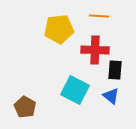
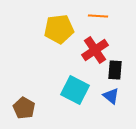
orange line: moved 1 px left
red cross: rotated 36 degrees counterclockwise
brown pentagon: moved 1 px left, 1 px down
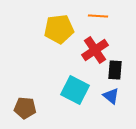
brown pentagon: moved 1 px right; rotated 25 degrees counterclockwise
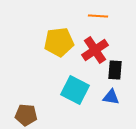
yellow pentagon: moved 13 px down
blue triangle: moved 1 px down; rotated 30 degrees counterclockwise
brown pentagon: moved 1 px right, 7 px down
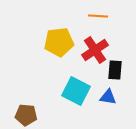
cyan square: moved 1 px right, 1 px down
blue triangle: moved 3 px left
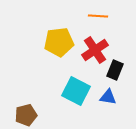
black rectangle: rotated 18 degrees clockwise
brown pentagon: rotated 20 degrees counterclockwise
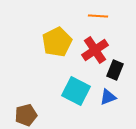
yellow pentagon: moved 2 px left; rotated 20 degrees counterclockwise
blue triangle: rotated 30 degrees counterclockwise
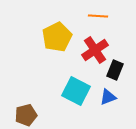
yellow pentagon: moved 5 px up
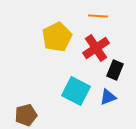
red cross: moved 1 px right, 2 px up
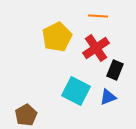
brown pentagon: rotated 15 degrees counterclockwise
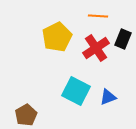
black rectangle: moved 8 px right, 31 px up
